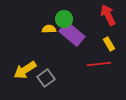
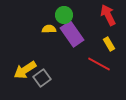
green circle: moved 4 px up
purple rectangle: rotated 15 degrees clockwise
red line: rotated 35 degrees clockwise
gray square: moved 4 px left
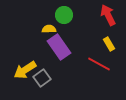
purple rectangle: moved 13 px left, 13 px down
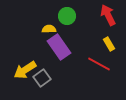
green circle: moved 3 px right, 1 px down
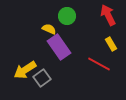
yellow semicircle: rotated 24 degrees clockwise
yellow rectangle: moved 2 px right
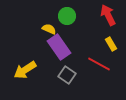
gray square: moved 25 px right, 3 px up; rotated 18 degrees counterclockwise
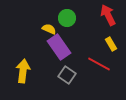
green circle: moved 2 px down
yellow arrow: moved 2 px left, 1 px down; rotated 130 degrees clockwise
